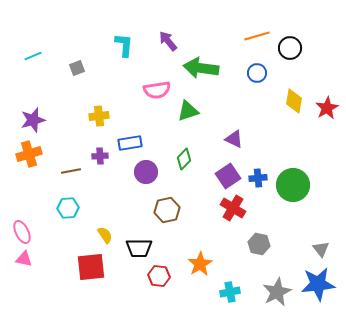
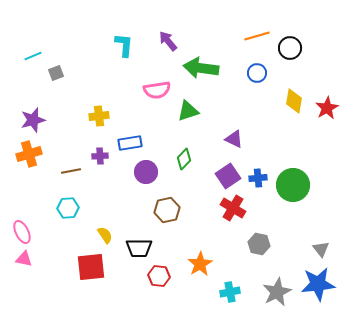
gray square: moved 21 px left, 5 px down
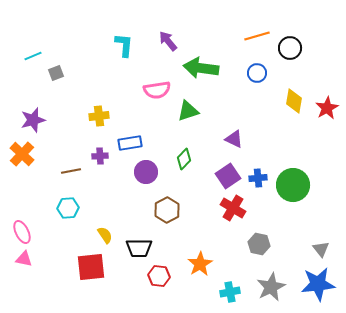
orange cross: moved 7 px left; rotated 30 degrees counterclockwise
brown hexagon: rotated 15 degrees counterclockwise
gray star: moved 6 px left, 5 px up
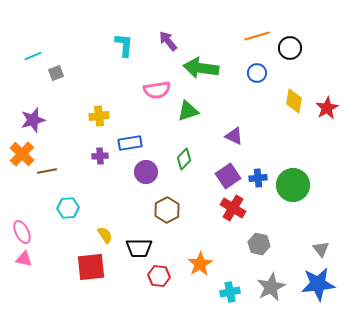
purple triangle: moved 3 px up
brown line: moved 24 px left
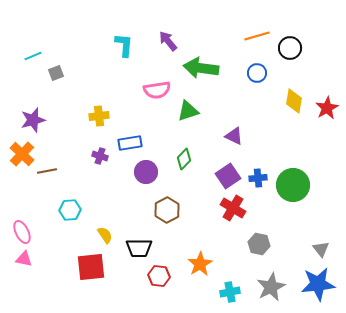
purple cross: rotated 21 degrees clockwise
cyan hexagon: moved 2 px right, 2 px down
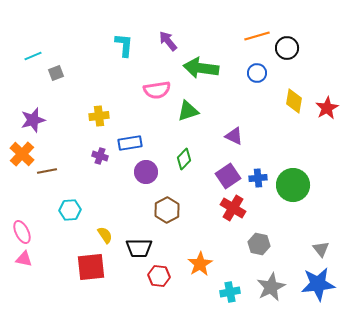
black circle: moved 3 px left
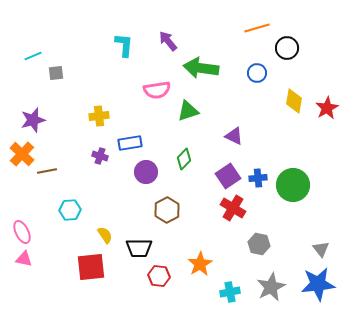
orange line: moved 8 px up
gray square: rotated 14 degrees clockwise
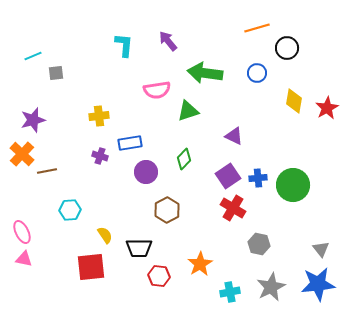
green arrow: moved 4 px right, 5 px down
